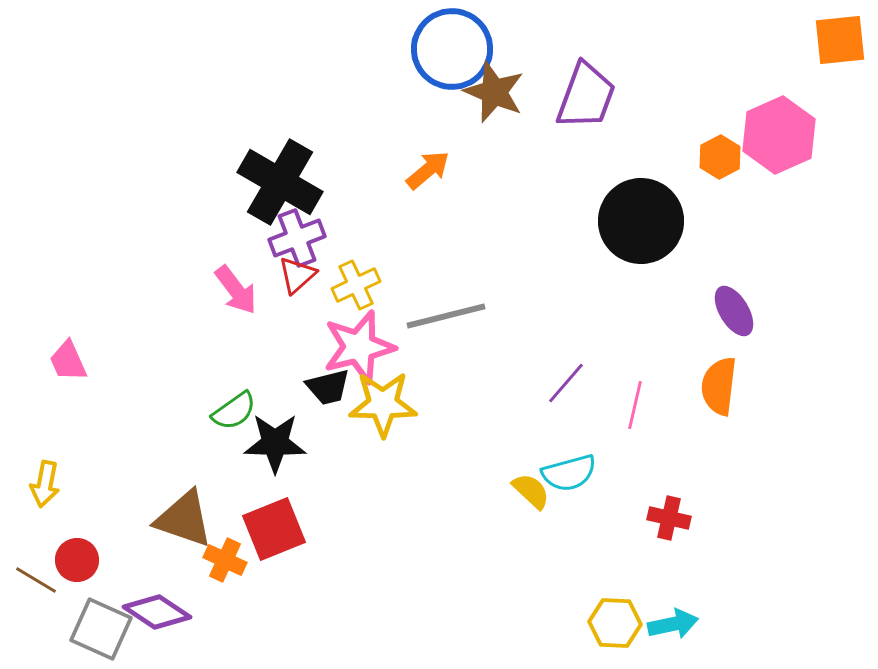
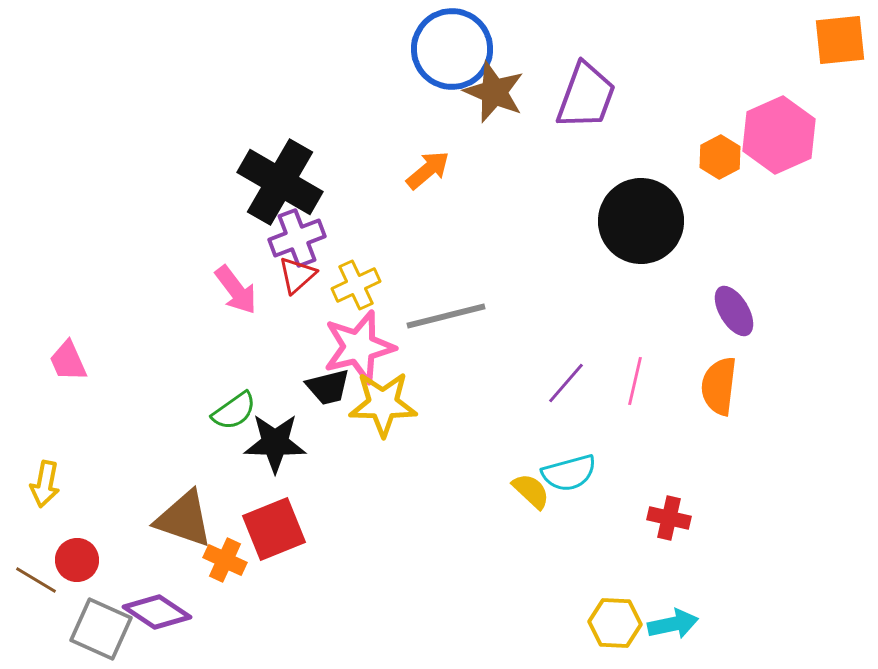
pink line: moved 24 px up
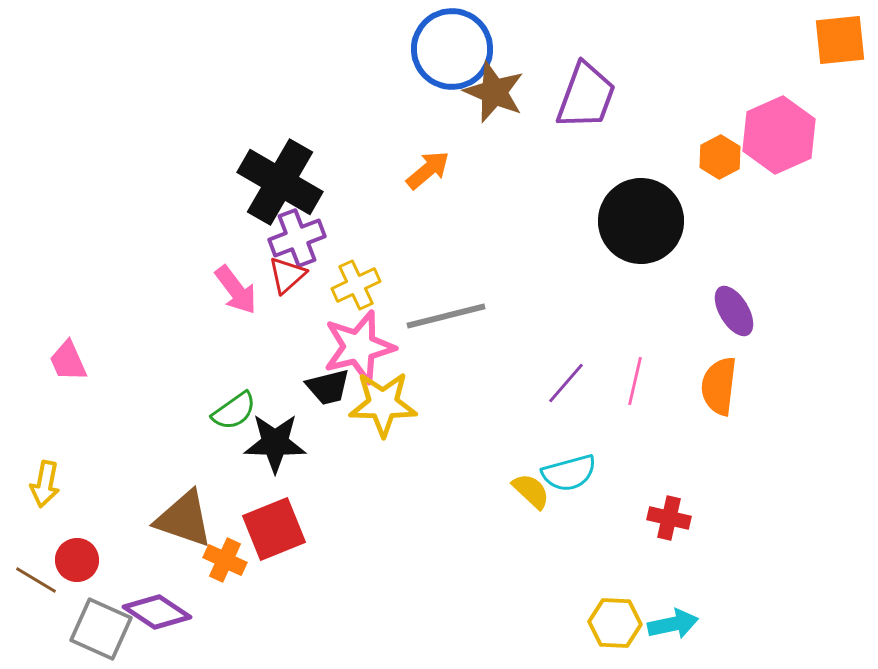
red triangle: moved 10 px left
